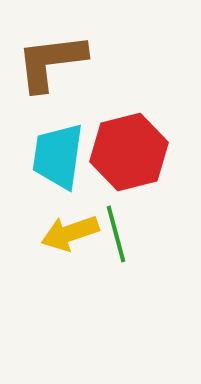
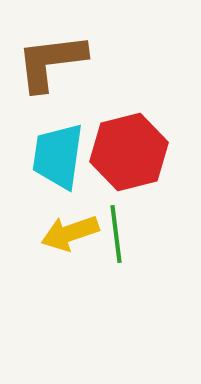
green line: rotated 8 degrees clockwise
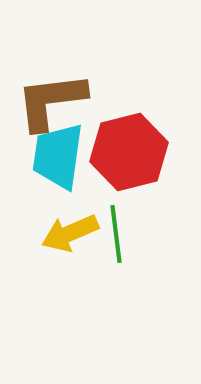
brown L-shape: moved 39 px down
yellow arrow: rotated 4 degrees counterclockwise
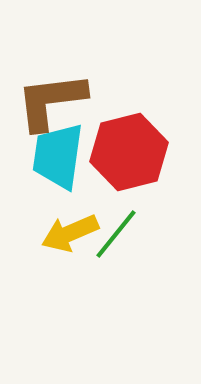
green line: rotated 46 degrees clockwise
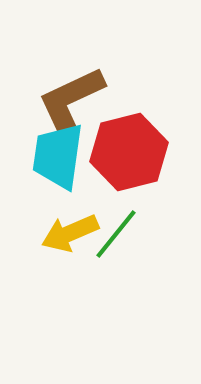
brown L-shape: moved 20 px right; rotated 18 degrees counterclockwise
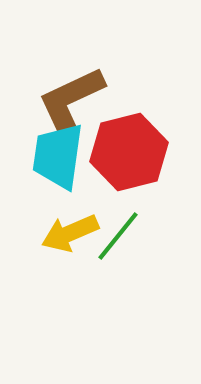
green line: moved 2 px right, 2 px down
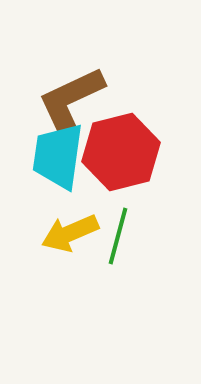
red hexagon: moved 8 px left
green line: rotated 24 degrees counterclockwise
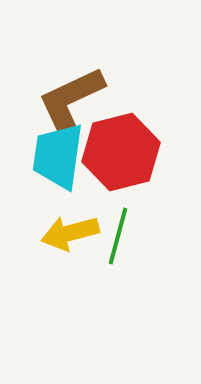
yellow arrow: rotated 8 degrees clockwise
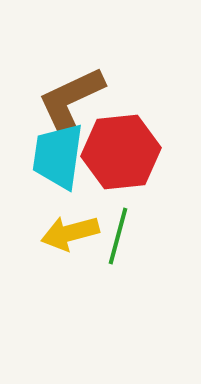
red hexagon: rotated 8 degrees clockwise
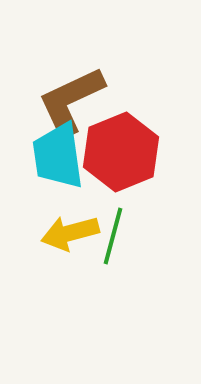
red hexagon: rotated 16 degrees counterclockwise
cyan trapezoid: rotated 16 degrees counterclockwise
green line: moved 5 px left
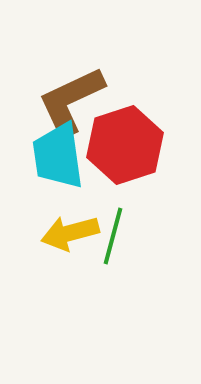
red hexagon: moved 4 px right, 7 px up; rotated 4 degrees clockwise
